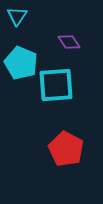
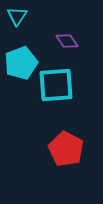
purple diamond: moved 2 px left, 1 px up
cyan pentagon: rotated 28 degrees clockwise
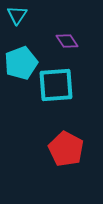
cyan triangle: moved 1 px up
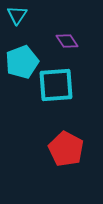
cyan pentagon: moved 1 px right, 1 px up
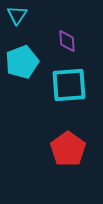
purple diamond: rotated 30 degrees clockwise
cyan square: moved 13 px right
red pentagon: moved 2 px right; rotated 8 degrees clockwise
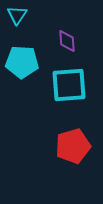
cyan pentagon: rotated 24 degrees clockwise
red pentagon: moved 5 px right, 3 px up; rotated 20 degrees clockwise
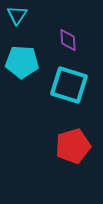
purple diamond: moved 1 px right, 1 px up
cyan square: rotated 21 degrees clockwise
